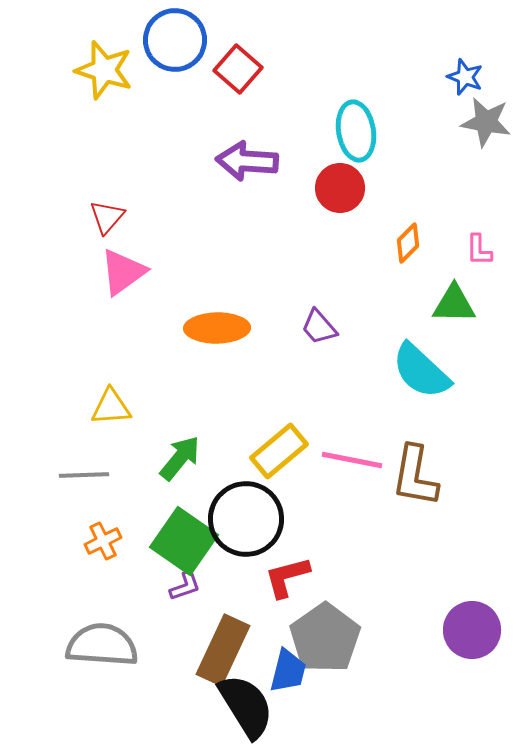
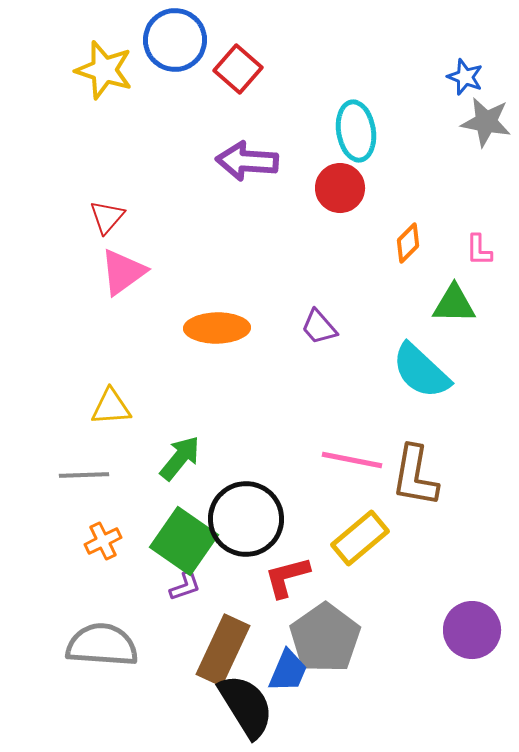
yellow rectangle: moved 81 px right, 87 px down
blue trapezoid: rotated 9 degrees clockwise
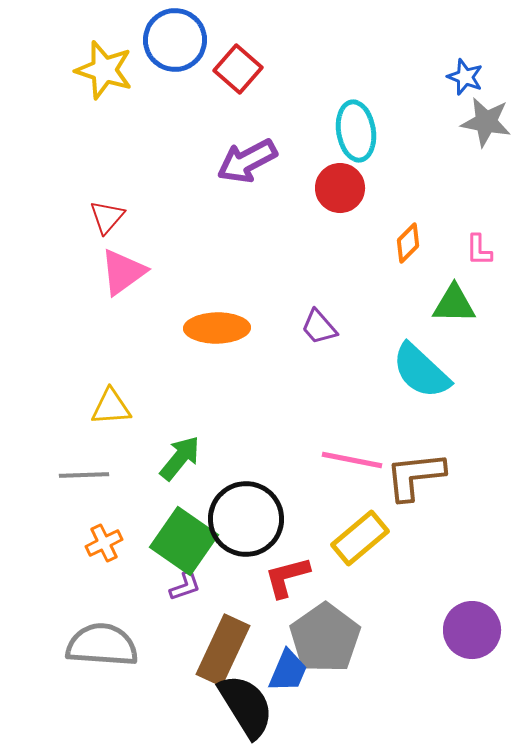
purple arrow: rotated 32 degrees counterclockwise
brown L-shape: rotated 74 degrees clockwise
orange cross: moved 1 px right, 2 px down
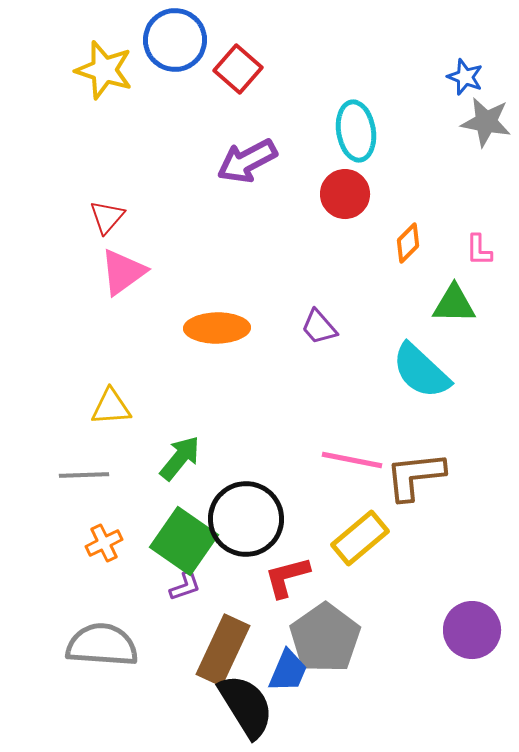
red circle: moved 5 px right, 6 px down
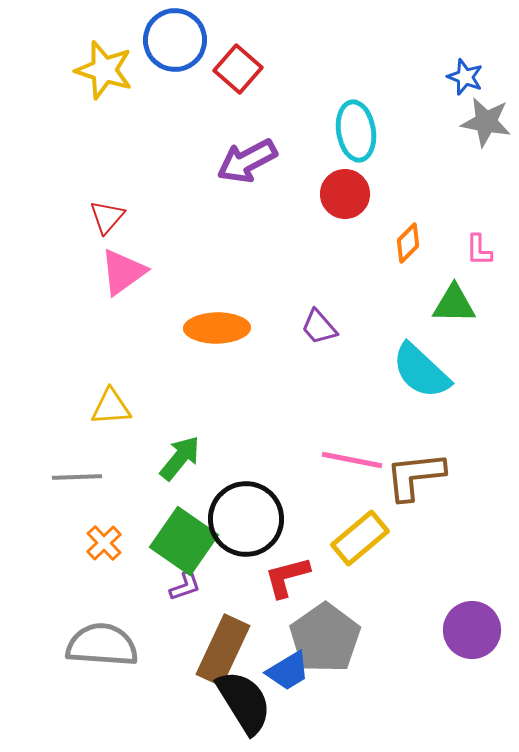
gray line: moved 7 px left, 2 px down
orange cross: rotated 18 degrees counterclockwise
blue trapezoid: rotated 36 degrees clockwise
black semicircle: moved 2 px left, 4 px up
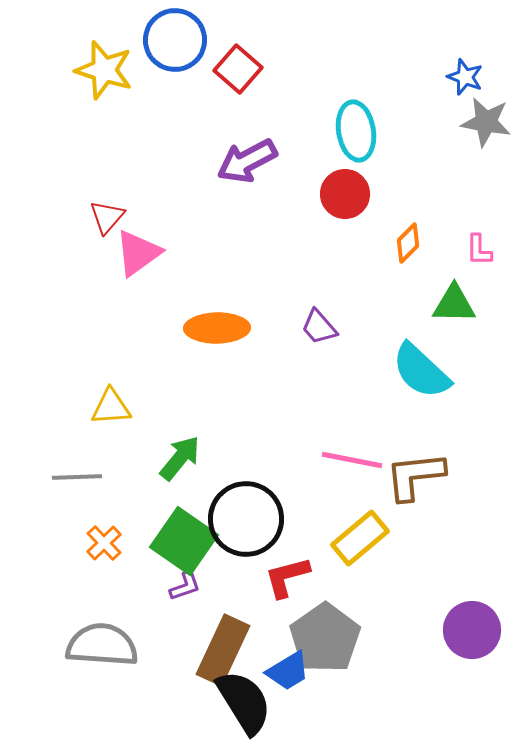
pink triangle: moved 15 px right, 19 px up
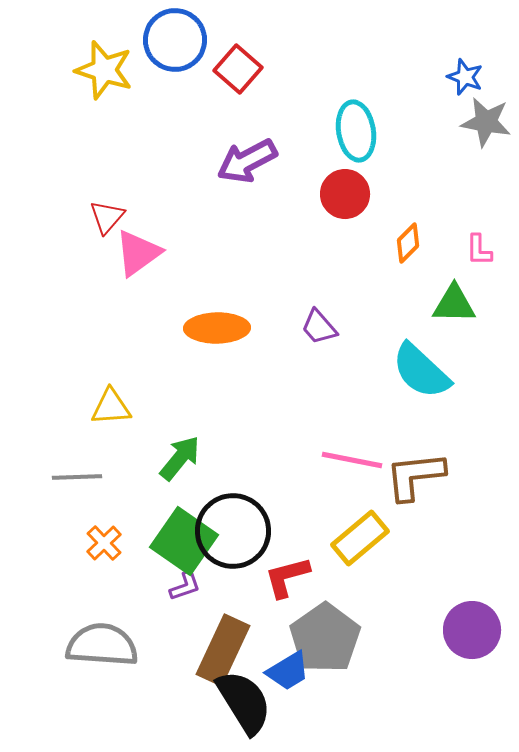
black circle: moved 13 px left, 12 px down
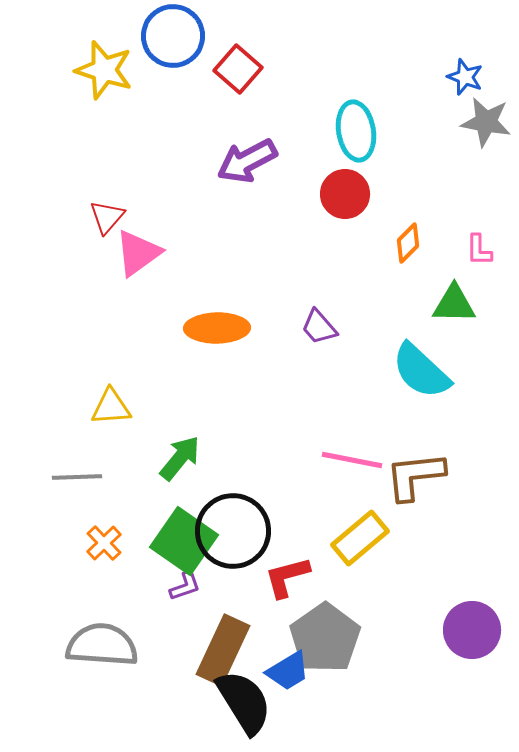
blue circle: moved 2 px left, 4 px up
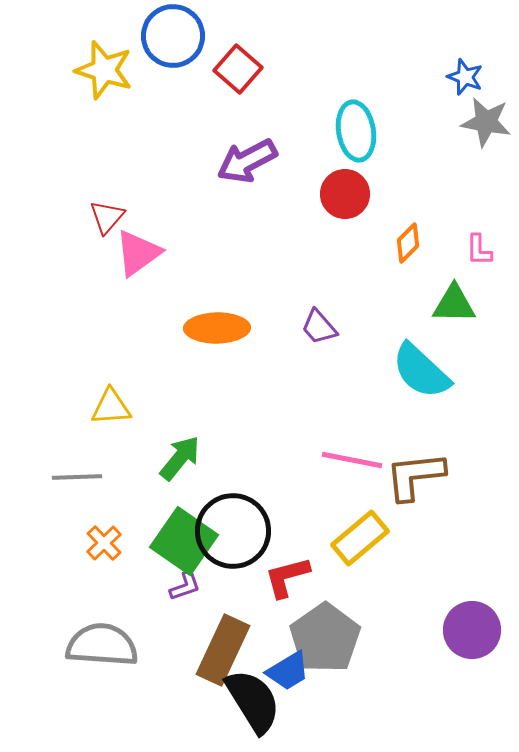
black semicircle: moved 9 px right, 1 px up
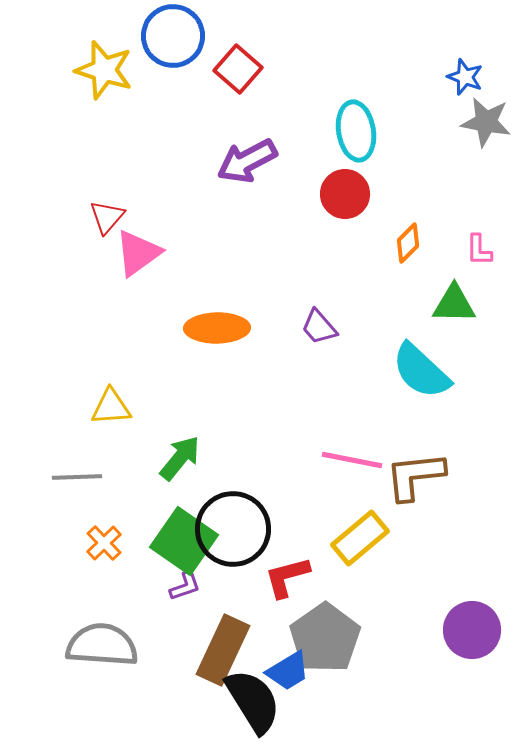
black circle: moved 2 px up
